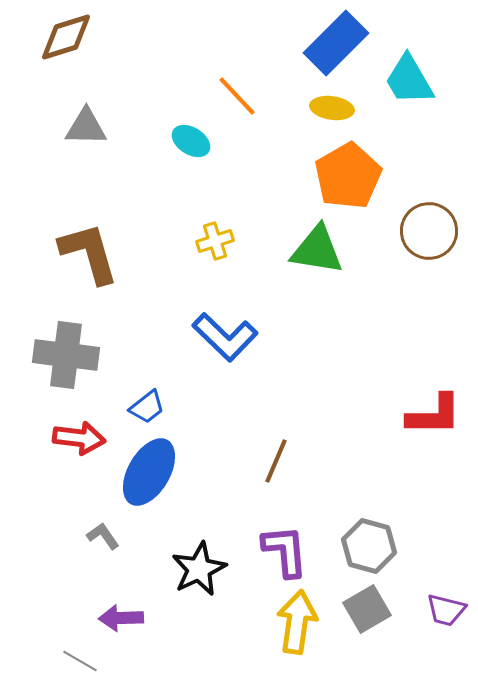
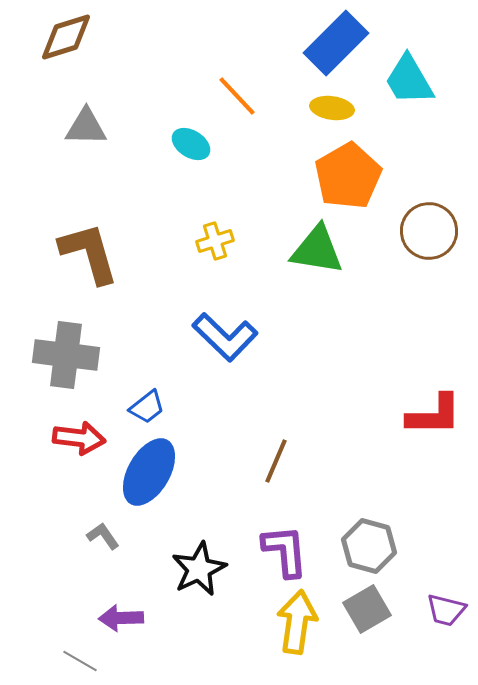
cyan ellipse: moved 3 px down
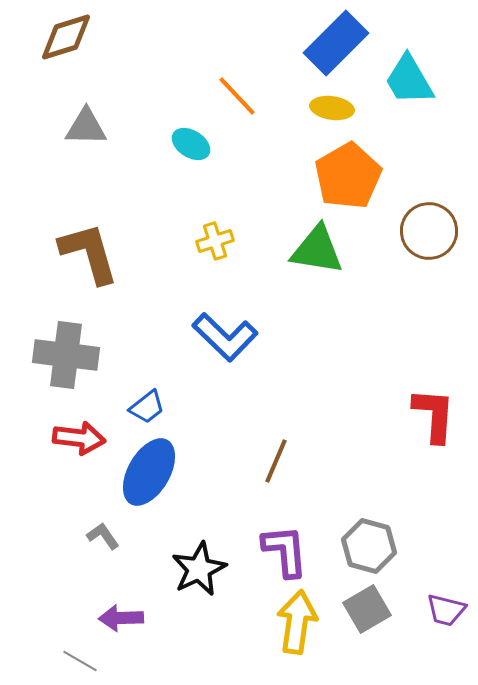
red L-shape: rotated 86 degrees counterclockwise
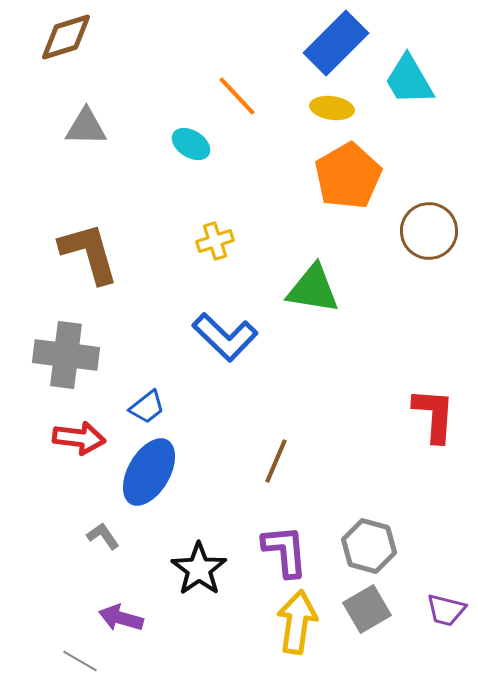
green triangle: moved 4 px left, 39 px down
black star: rotated 10 degrees counterclockwise
purple arrow: rotated 18 degrees clockwise
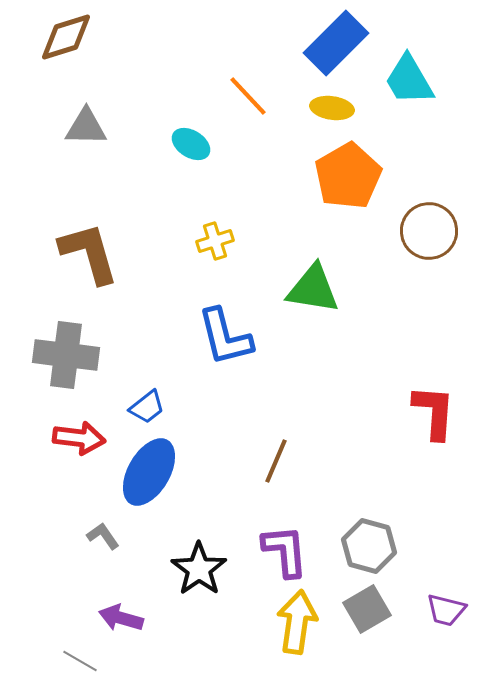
orange line: moved 11 px right
blue L-shape: rotated 32 degrees clockwise
red L-shape: moved 3 px up
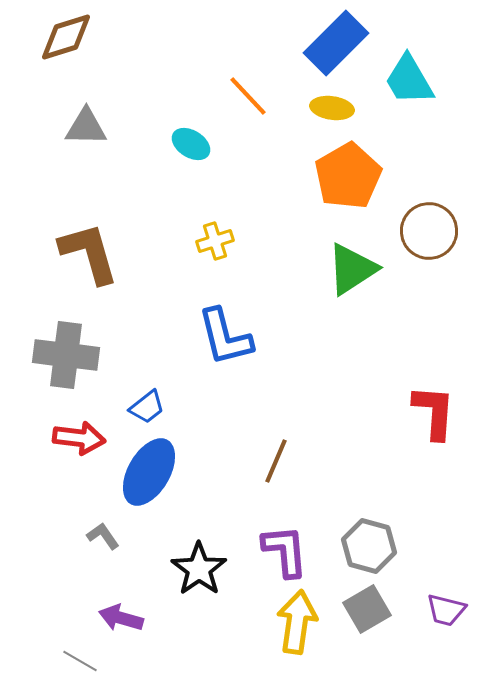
green triangle: moved 39 px right, 20 px up; rotated 42 degrees counterclockwise
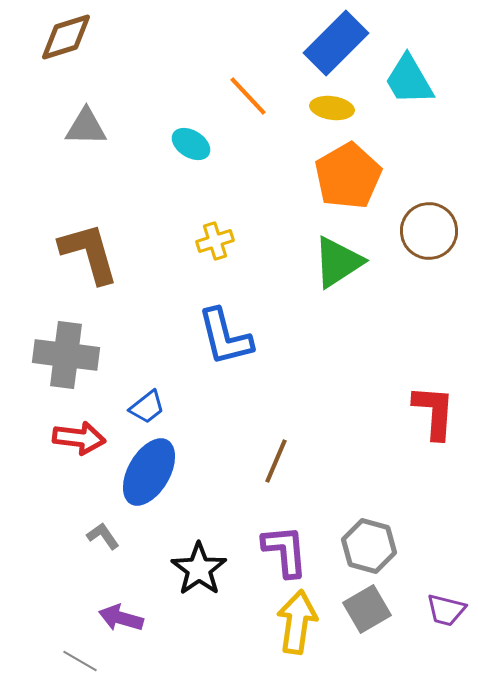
green triangle: moved 14 px left, 7 px up
